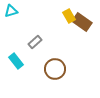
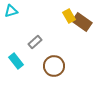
brown circle: moved 1 px left, 3 px up
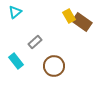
cyan triangle: moved 4 px right, 1 px down; rotated 24 degrees counterclockwise
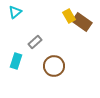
cyan rectangle: rotated 56 degrees clockwise
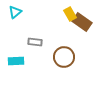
yellow rectangle: moved 1 px right, 2 px up
gray rectangle: rotated 48 degrees clockwise
cyan rectangle: rotated 70 degrees clockwise
brown circle: moved 10 px right, 9 px up
